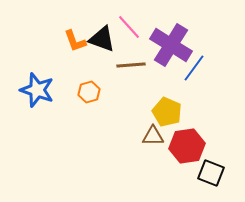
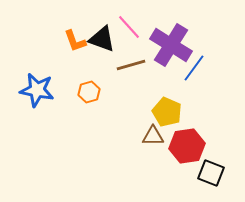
brown line: rotated 12 degrees counterclockwise
blue star: rotated 8 degrees counterclockwise
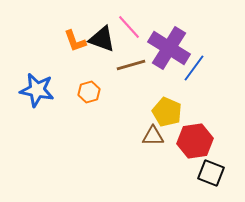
purple cross: moved 2 px left, 3 px down
red hexagon: moved 8 px right, 5 px up
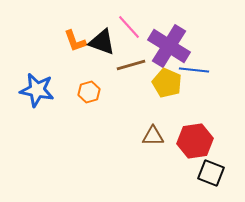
black triangle: moved 3 px down
purple cross: moved 2 px up
blue line: moved 2 px down; rotated 60 degrees clockwise
yellow pentagon: moved 29 px up
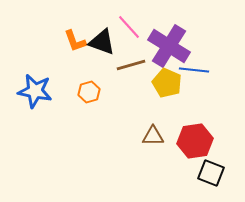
blue star: moved 2 px left, 1 px down
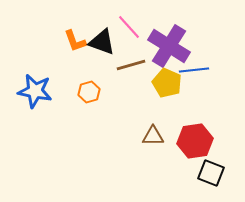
blue line: rotated 12 degrees counterclockwise
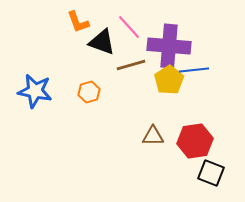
orange L-shape: moved 3 px right, 19 px up
purple cross: rotated 27 degrees counterclockwise
yellow pentagon: moved 2 px right, 3 px up; rotated 16 degrees clockwise
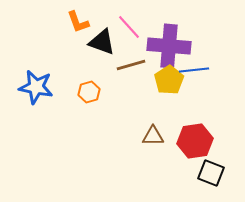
blue star: moved 1 px right, 4 px up
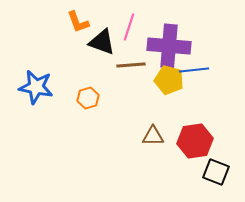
pink line: rotated 60 degrees clockwise
brown line: rotated 12 degrees clockwise
yellow pentagon: rotated 24 degrees counterclockwise
orange hexagon: moved 1 px left, 6 px down
black square: moved 5 px right, 1 px up
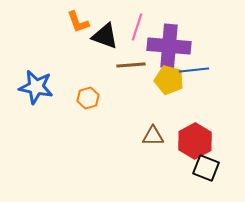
pink line: moved 8 px right
black triangle: moved 3 px right, 6 px up
red hexagon: rotated 20 degrees counterclockwise
black square: moved 10 px left, 4 px up
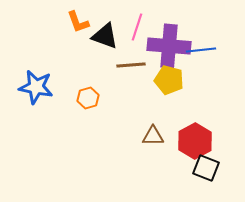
blue line: moved 7 px right, 20 px up
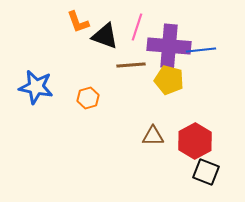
black square: moved 4 px down
